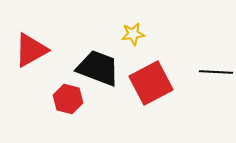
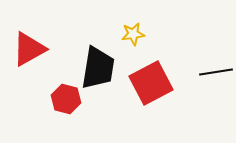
red triangle: moved 2 px left, 1 px up
black trapezoid: rotated 78 degrees clockwise
black line: rotated 12 degrees counterclockwise
red hexagon: moved 2 px left
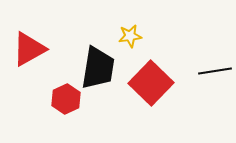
yellow star: moved 3 px left, 2 px down
black line: moved 1 px left, 1 px up
red square: rotated 18 degrees counterclockwise
red hexagon: rotated 20 degrees clockwise
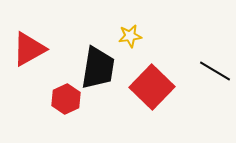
black line: rotated 40 degrees clockwise
red square: moved 1 px right, 4 px down
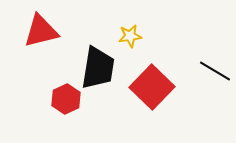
red triangle: moved 12 px right, 18 px up; rotated 15 degrees clockwise
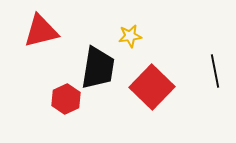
black line: rotated 48 degrees clockwise
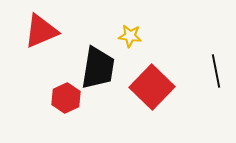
red triangle: rotated 9 degrees counterclockwise
yellow star: rotated 15 degrees clockwise
black line: moved 1 px right
red hexagon: moved 1 px up
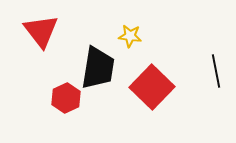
red triangle: rotated 45 degrees counterclockwise
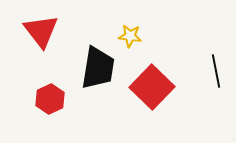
red hexagon: moved 16 px left, 1 px down
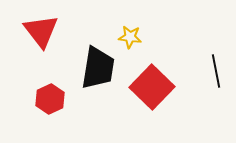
yellow star: moved 1 px down
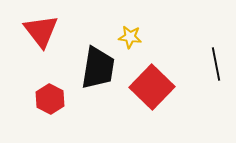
black line: moved 7 px up
red hexagon: rotated 8 degrees counterclockwise
